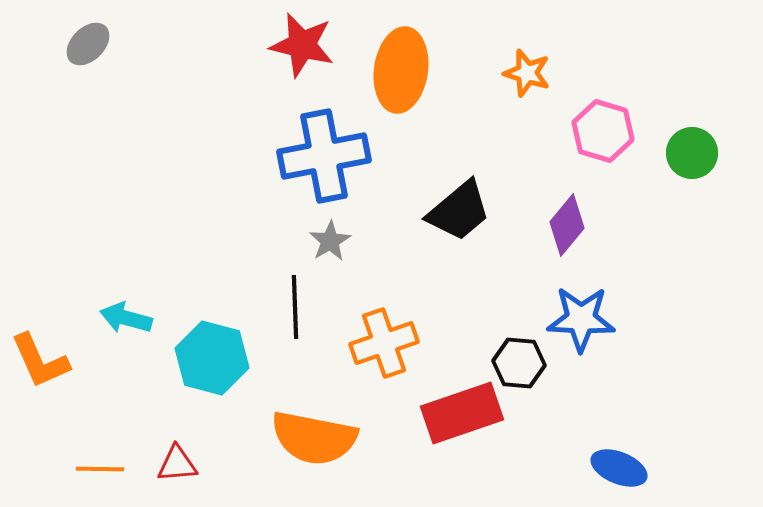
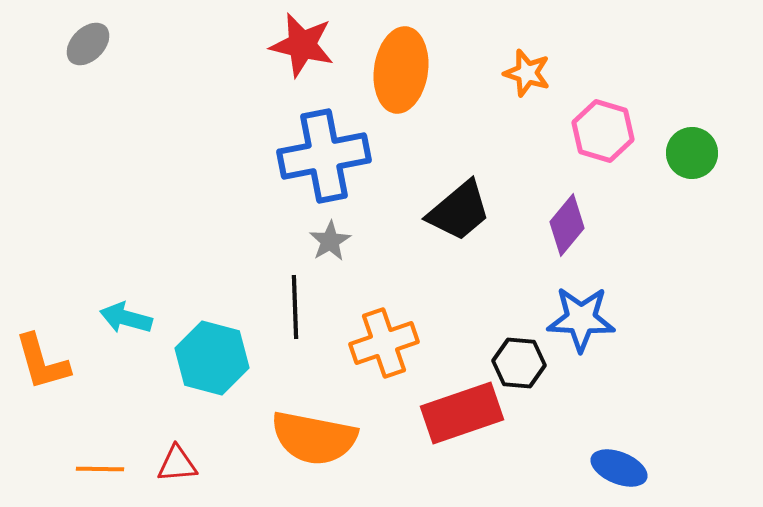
orange L-shape: moved 2 px right, 1 px down; rotated 8 degrees clockwise
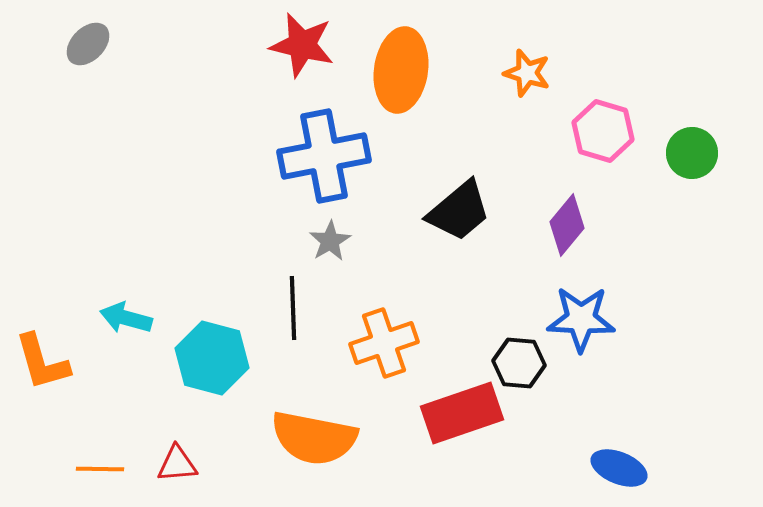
black line: moved 2 px left, 1 px down
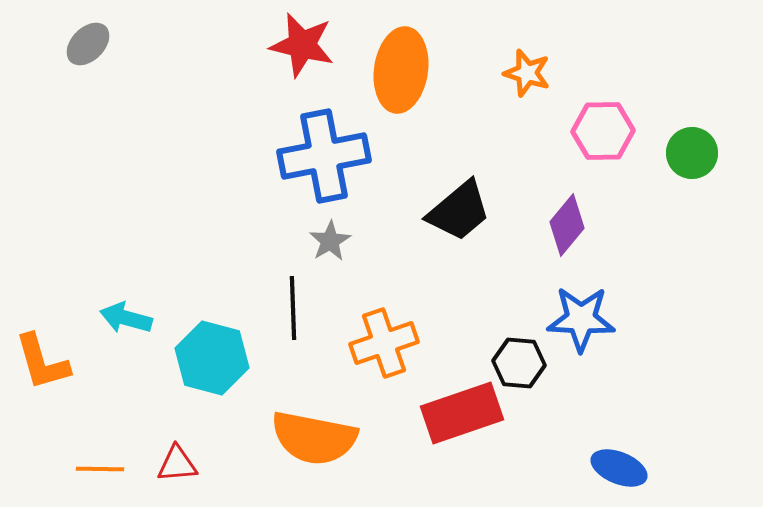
pink hexagon: rotated 18 degrees counterclockwise
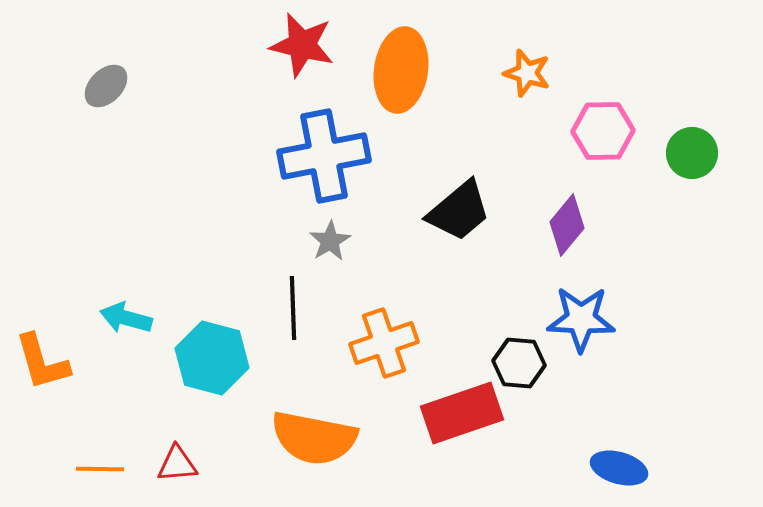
gray ellipse: moved 18 px right, 42 px down
blue ellipse: rotated 6 degrees counterclockwise
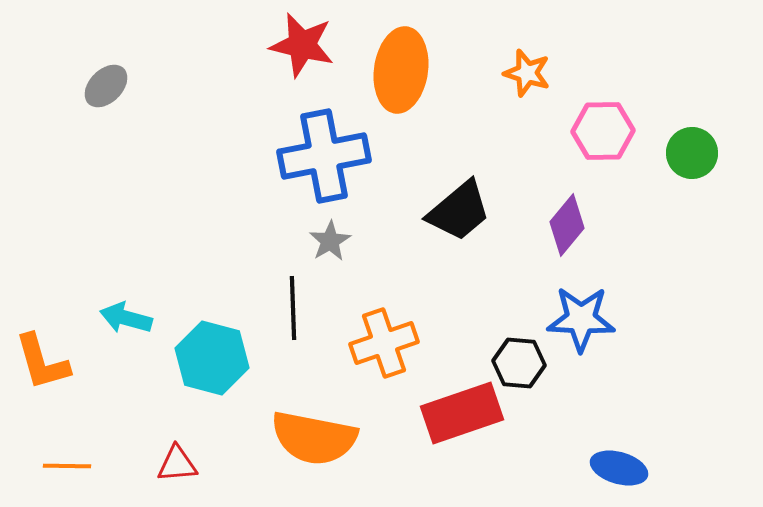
orange line: moved 33 px left, 3 px up
